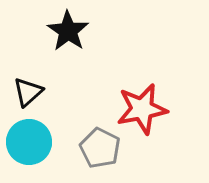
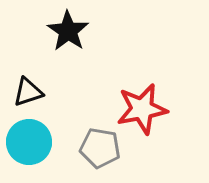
black triangle: rotated 24 degrees clockwise
gray pentagon: rotated 18 degrees counterclockwise
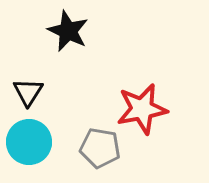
black star: rotated 9 degrees counterclockwise
black triangle: rotated 40 degrees counterclockwise
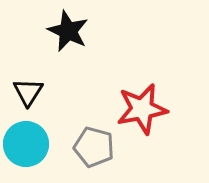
cyan circle: moved 3 px left, 2 px down
gray pentagon: moved 6 px left, 1 px up; rotated 6 degrees clockwise
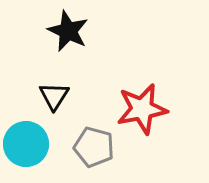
black triangle: moved 26 px right, 4 px down
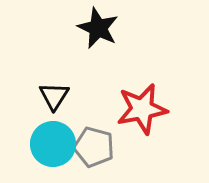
black star: moved 30 px right, 3 px up
cyan circle: moved 27 px right
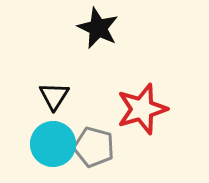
red star: rotated 6 degrees counterclockwise
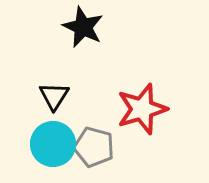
black star: moved 15 px left, 1 px up
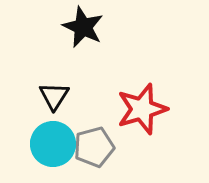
gray pentagon: rotated 30 degrees counterclockwise
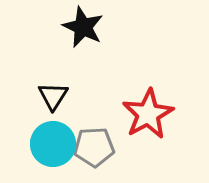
black triangle: moved 1 px left
red star: moved 6 px right, 5 px down; rotated 12 degrees counterclockwise
gray pentagon: rotated 12 degrees clockwise
